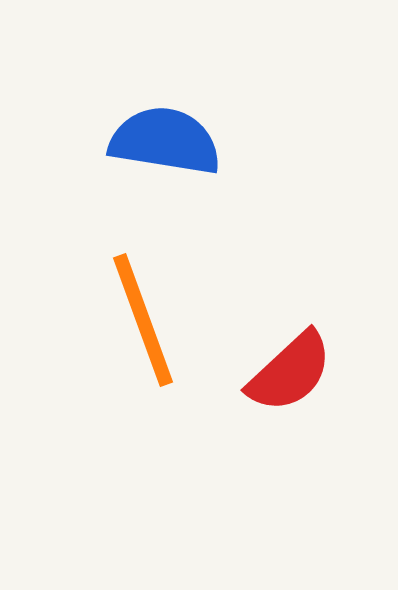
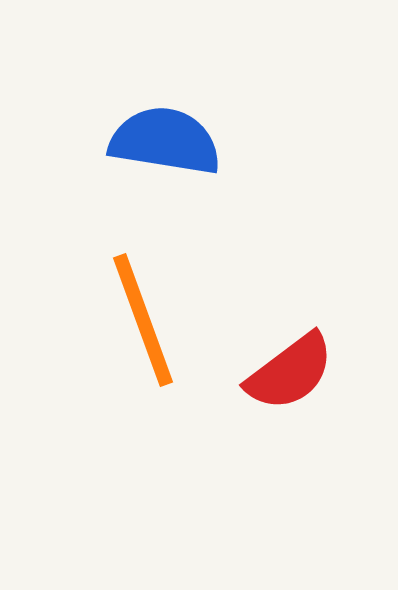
red semicircle: rotated 6 degrees clockwise
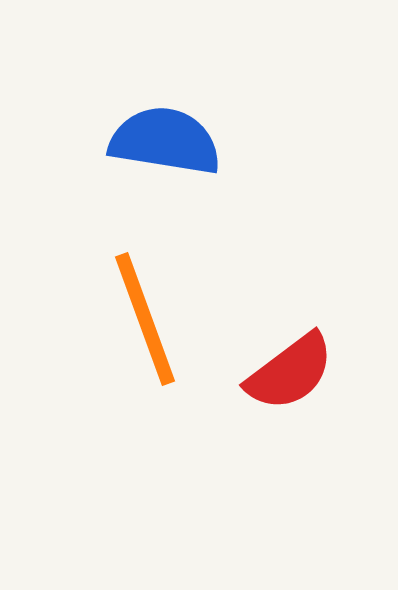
orange line: moved 2 px right, 1 px up
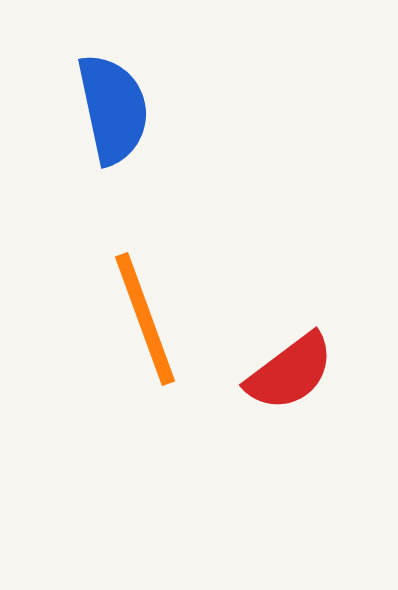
blue semicircle: moved 52 px left, 32 px up; rotated 69 degrees clockwise
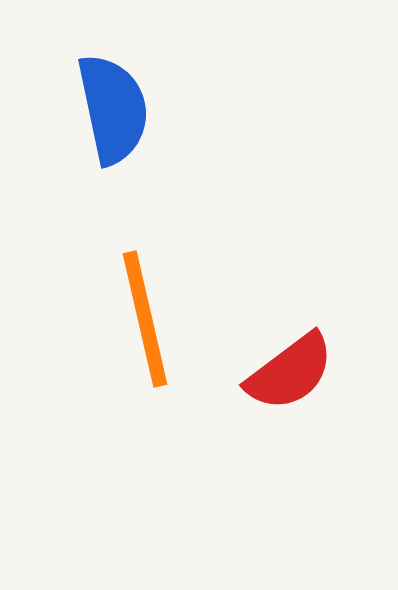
orange line: rotated 7 degrees clockwise
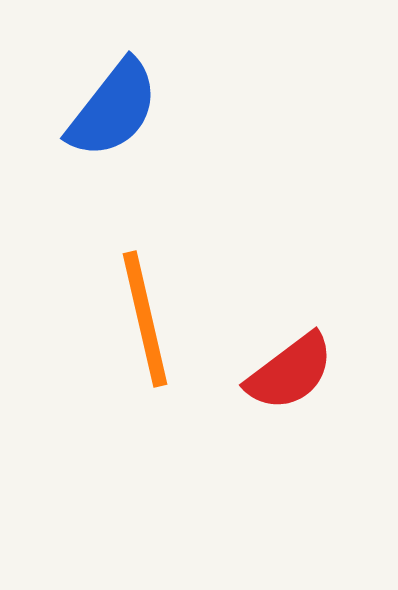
blue semicircle: rotated 50 degrees clockwise
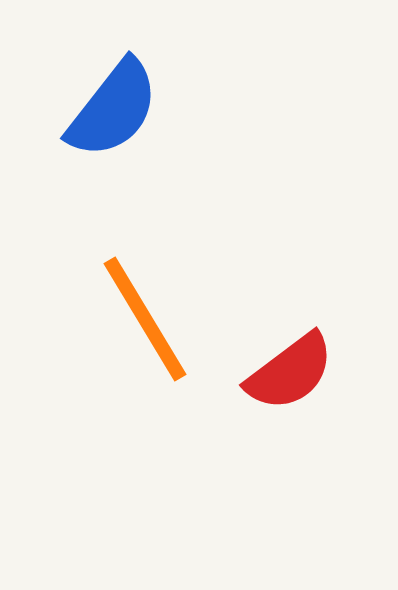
orange line: rotated 18 degrees counterclockwise
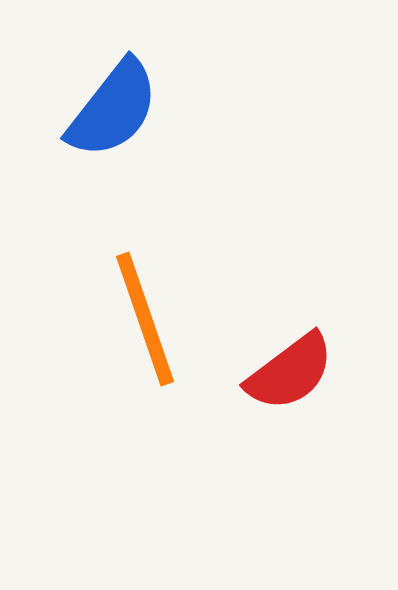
orange line: rotated 12 degrees clockwise
